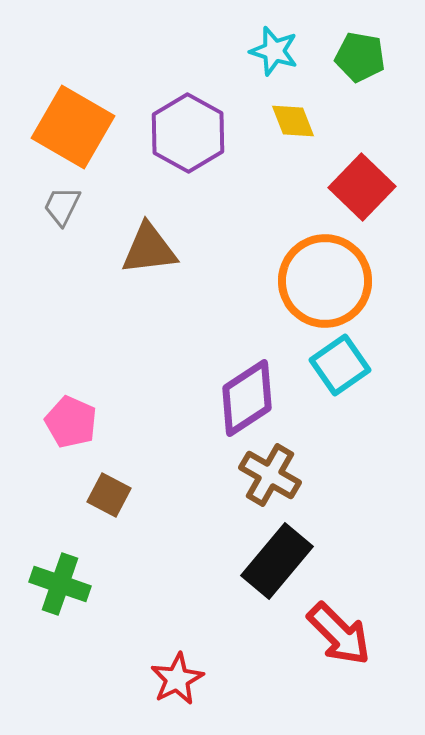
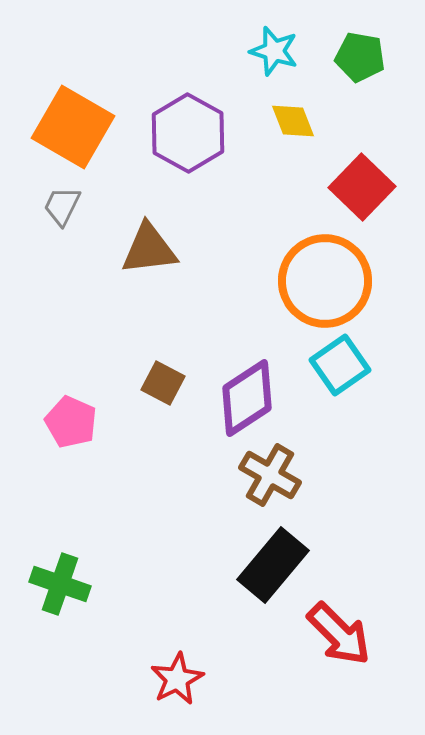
brown square: moved 54 px right, 112 px up
black rectangle: moved 4 px left, 4 px down
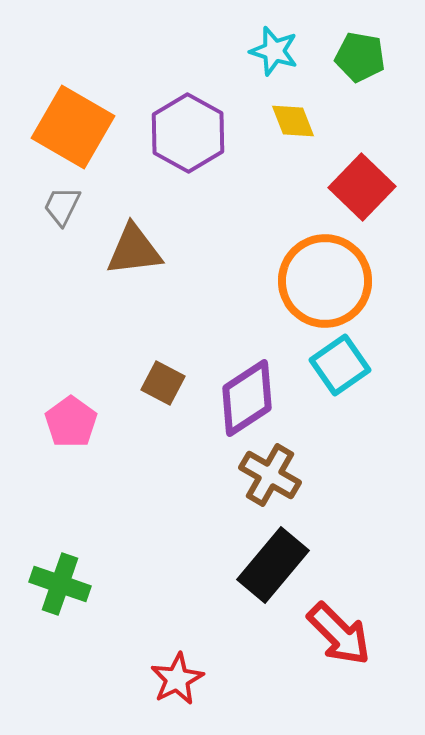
brown triangle: moved 15 px left, 1 px down
pink pentagon: rotated 12 degrees clockwise
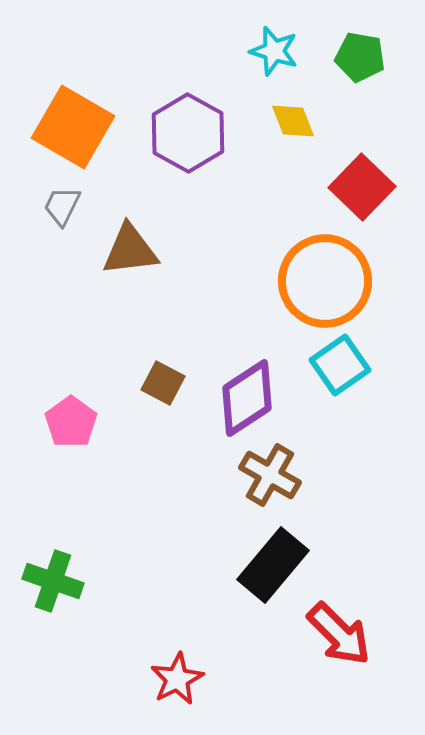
brown triangle: moved 4 px left
green cross: moved 7 px left, 3 px up
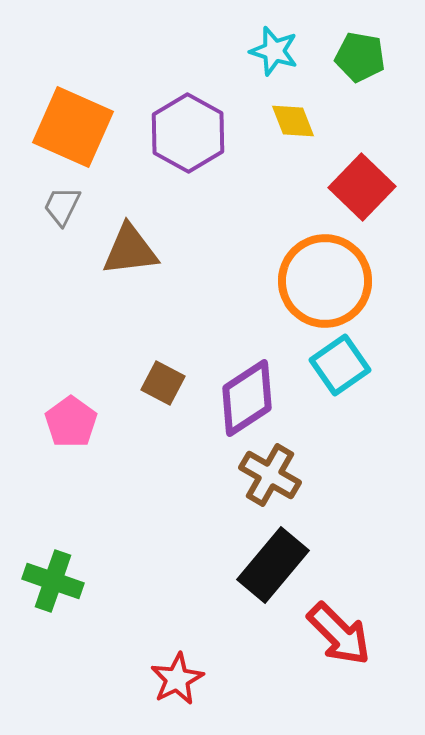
orange square: rotated 6 degrees counterclockwise
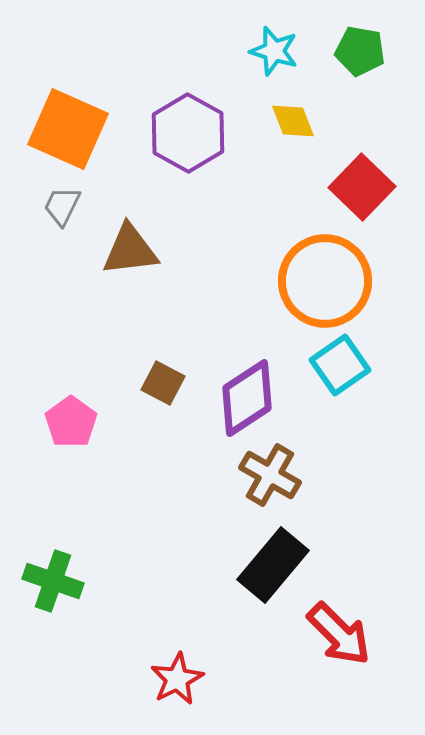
green pentagon: moved 6 px up
orange square: moved 5 px left, 2 px down
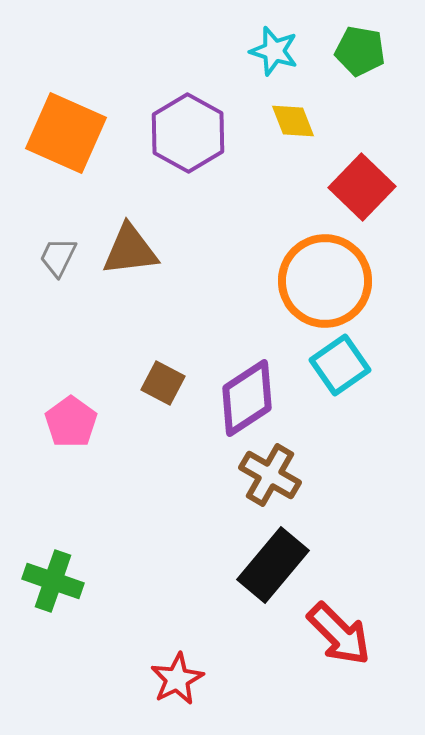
orange square: moved 2 px left, 4 px down
gray trapezoid: moved 4 px left, 51 px down
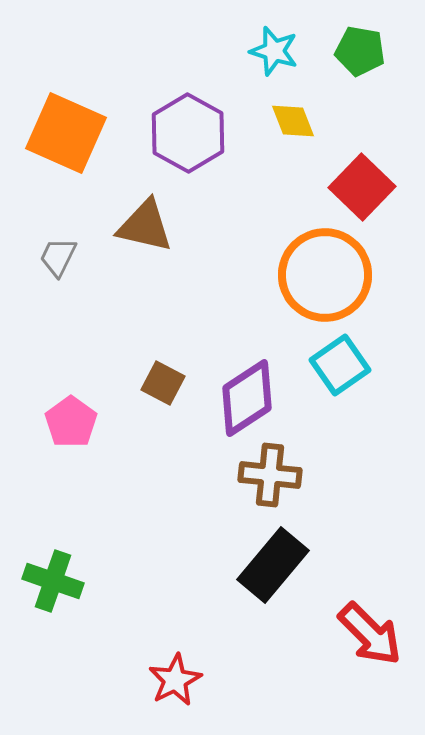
brown triangle: moved 15 px right, 24 px up; rotated 20 degrees clockwise
orange circle: moved 6 px up
brown cross: rotated 24 degrees counterclockwise
red arrow: moved 31 px right
red star: moved 2 px left, 1 px down
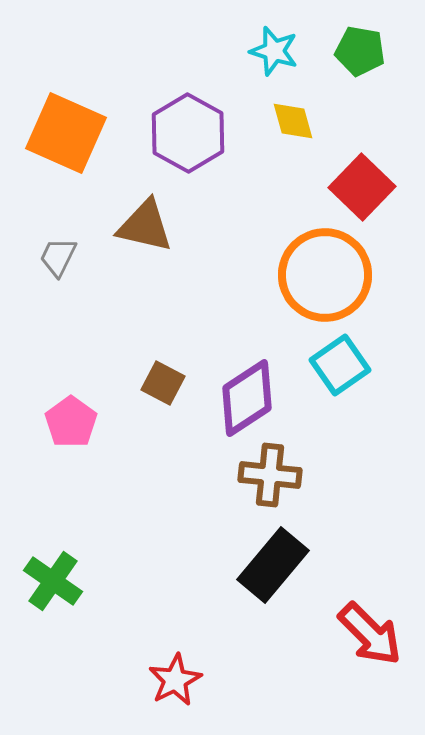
yellow diamond: rotated 6 degrees clockwise
green cross: rotated 16 degrees clockwise
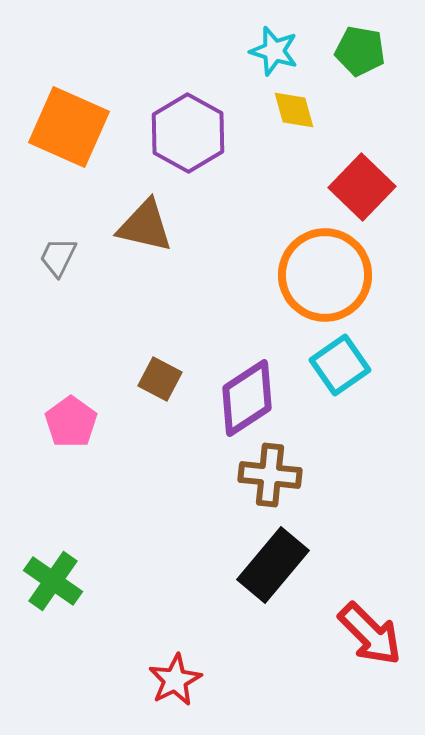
yellow diamond: moved 1 px right, 11 px up
orange square: moved 3 px right, 6 px up
brown square: moved 3 px left, 4 px up
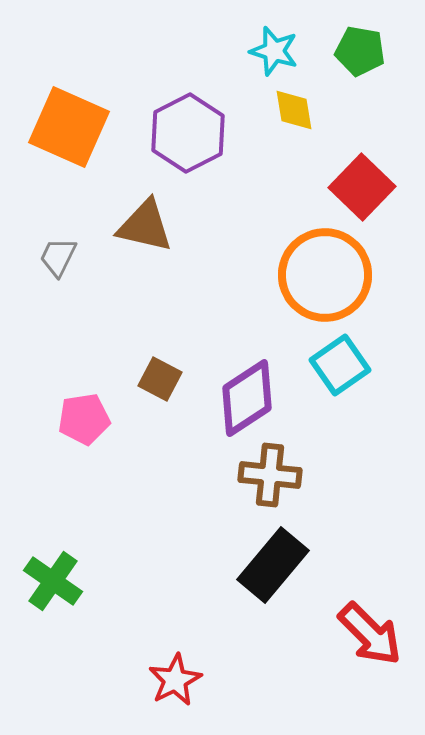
yellow diamond: rotated 6 degrees clockwise
purple hexagon: rotated 4 degrees clockwise
pink pentagon: moved 13 px right, 3 px up; rotated 27 degrees clockwise
